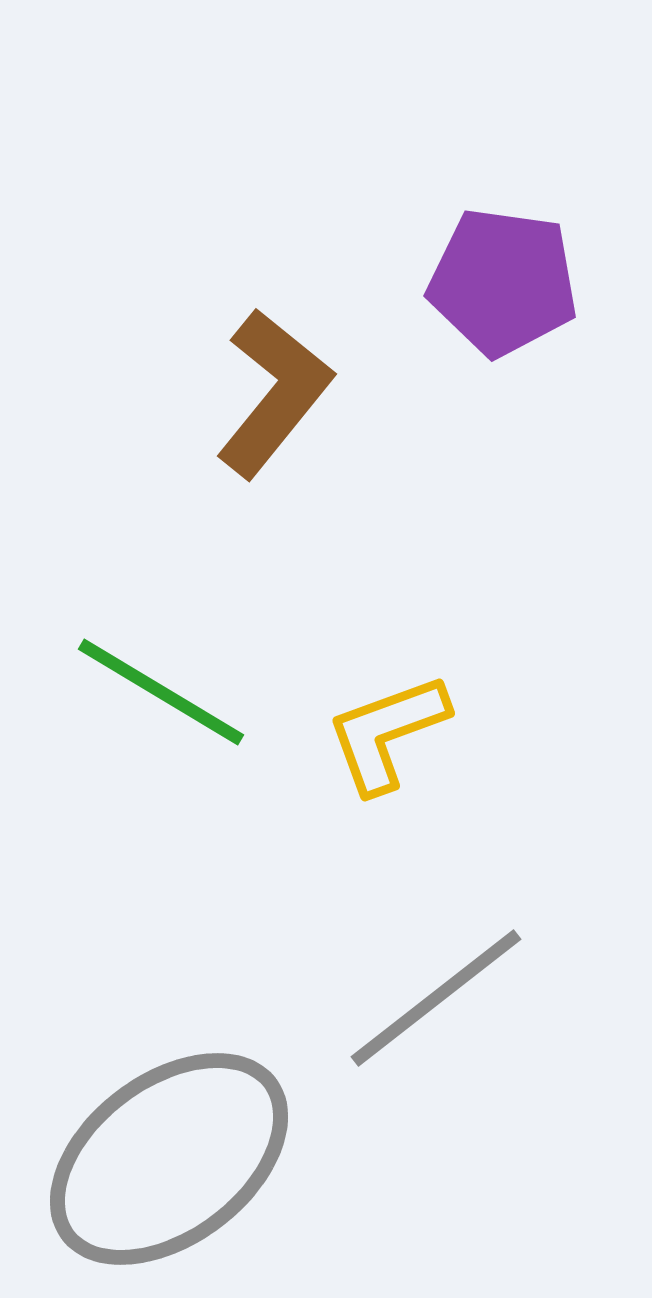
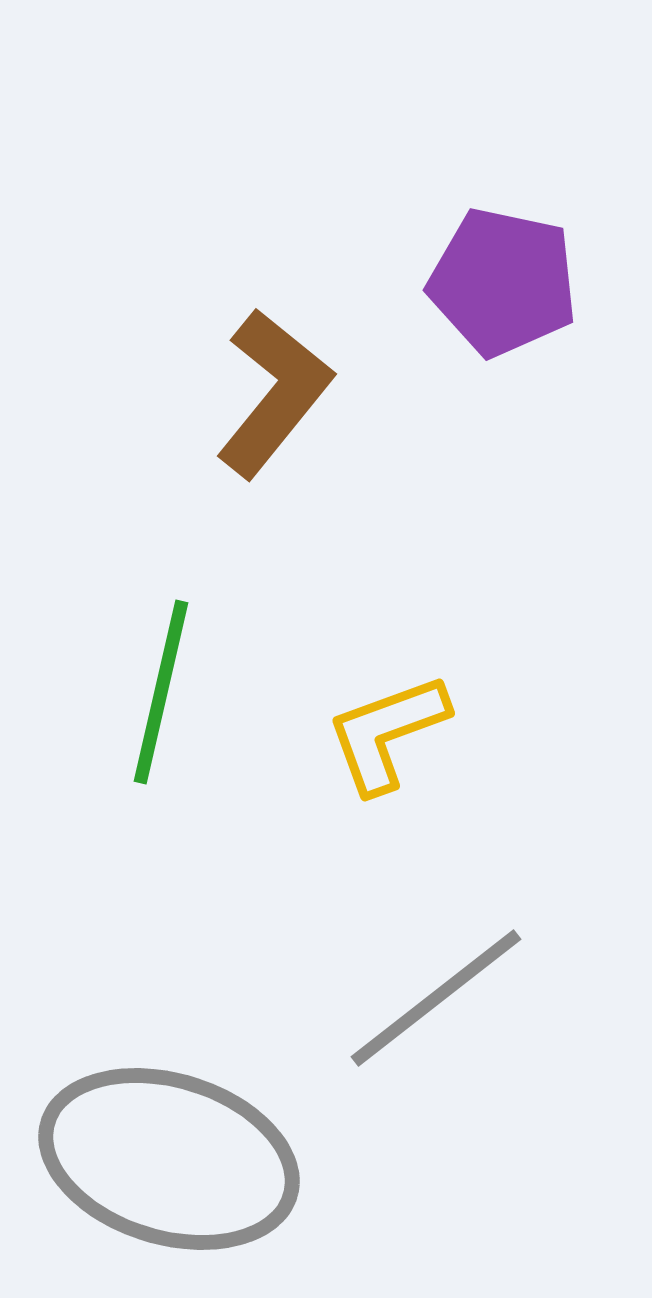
purple pentagon: rotated 4 degrees clockwise
green line: rotated 72 degrees clockwise
gray ellipse: rotated 54 degrees clockwise
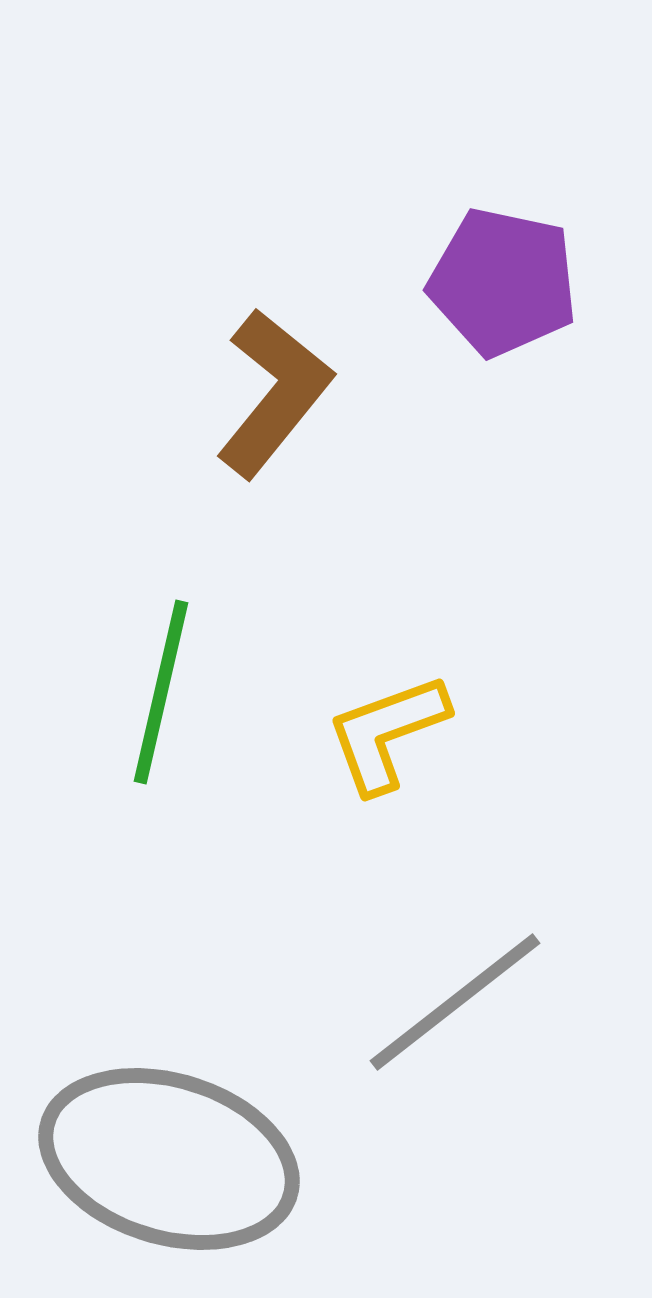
gray line: moved 19 px right, 4 px down
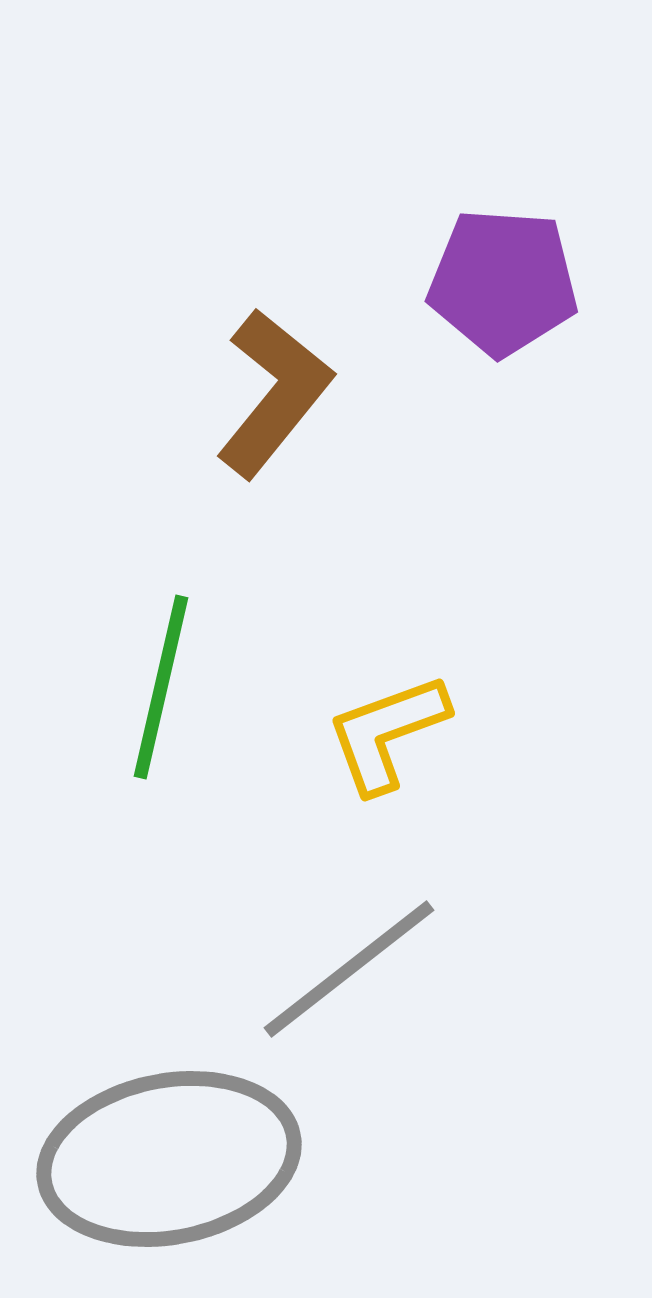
purple pentagon: rotated 8 degrees counterclockwise
green line: moved 5 px up
gray line: moved 106 px left, 33 px up
gray ellipse: rotated 28 degrees counterclockwise
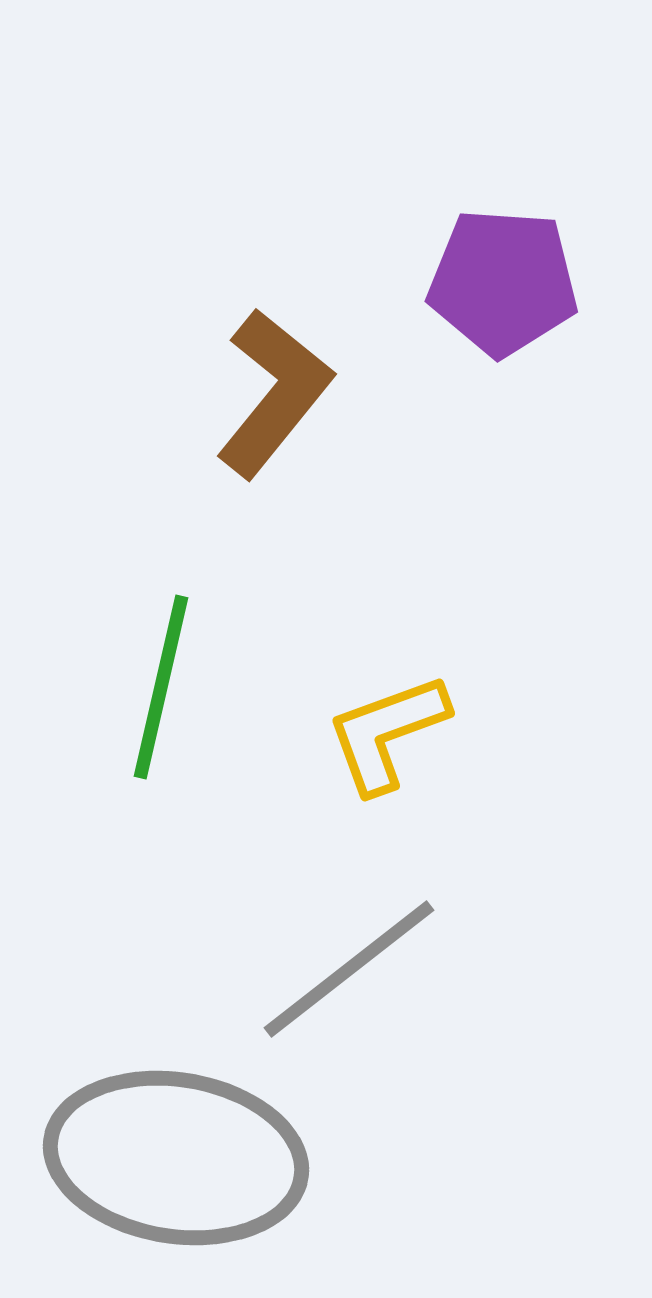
gray ellipse: moved 7 px right, 1 px up; rotated 20 degrees clockwise
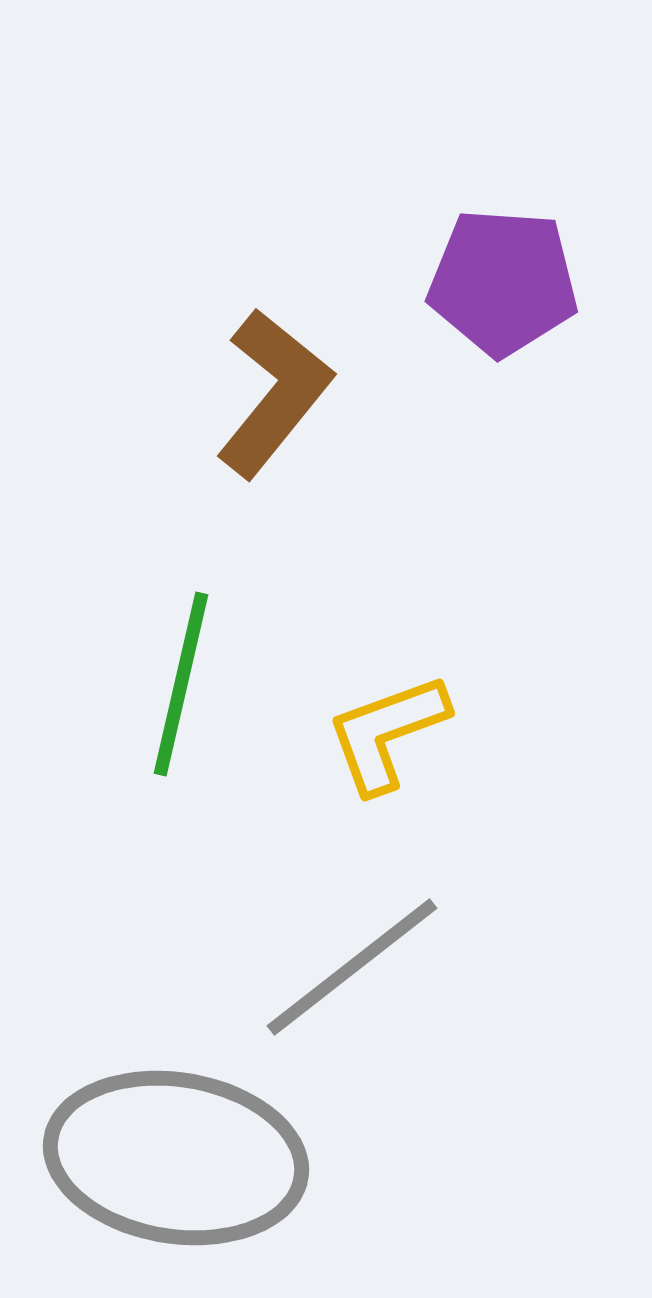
green line: moved 20 px right, 3 px up
gray line: moved 3 px right, 2 px up
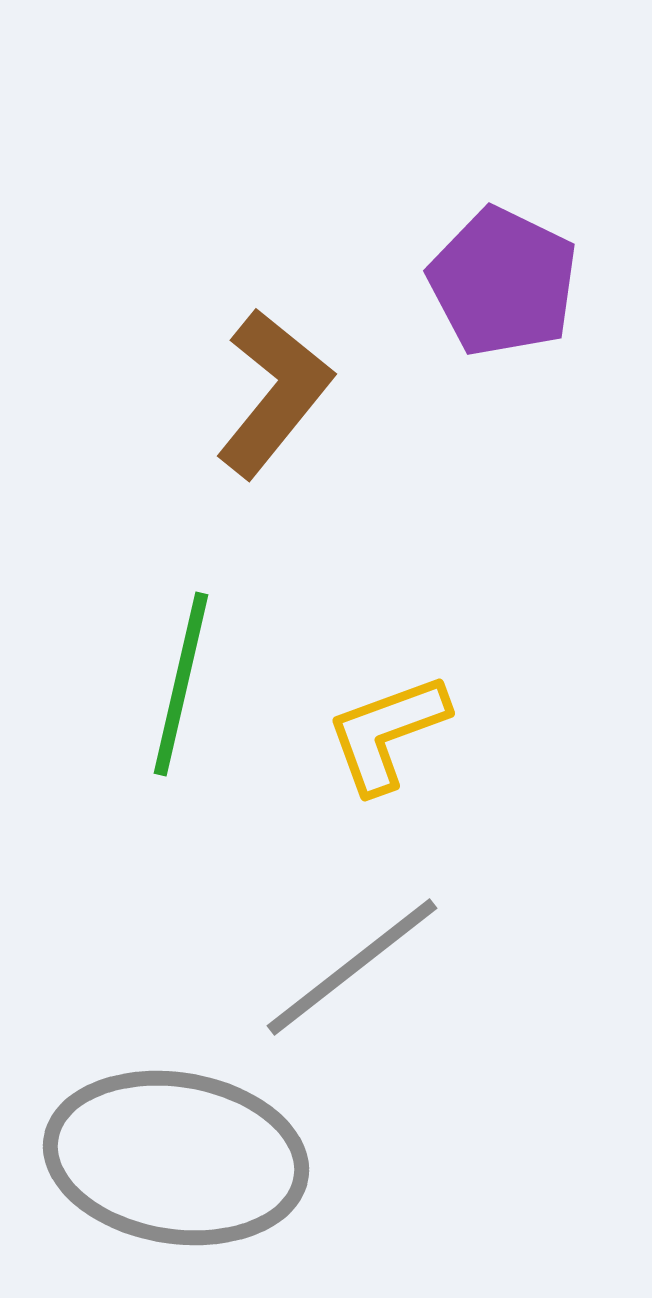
purple pentagon: rotated 22 degrees clockwise
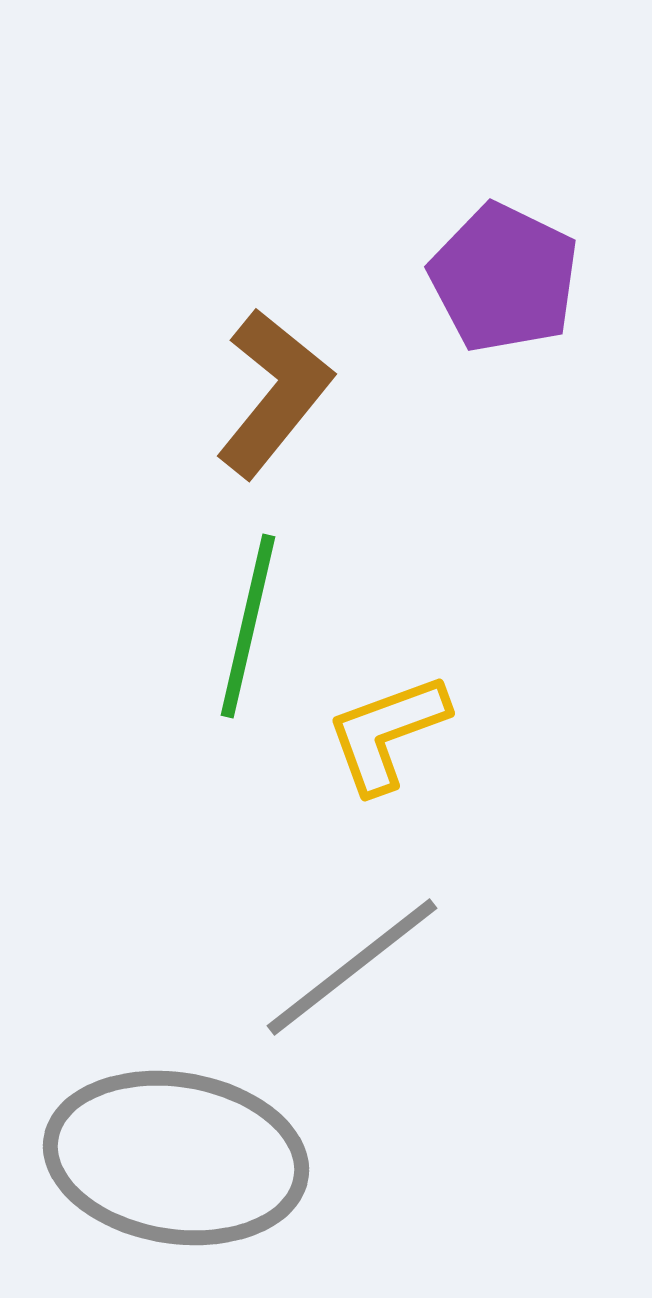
purple pentagon: moved 1 px right, 4 px up
green line: moved 67 px right, 58 px up
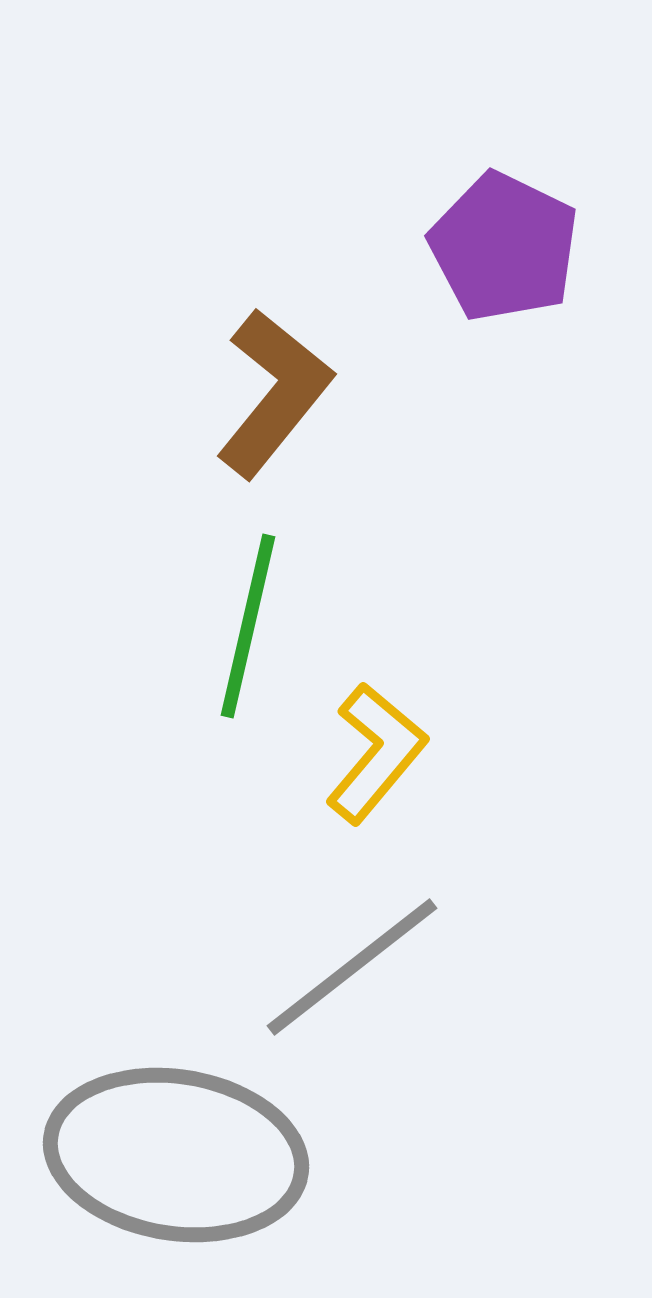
purple pentagon: moved 31 px up
yellow L-shape: moved 11 px left, 20 px down; rotated 150 degrees clockwise
gray ellipse: moved 3 px up
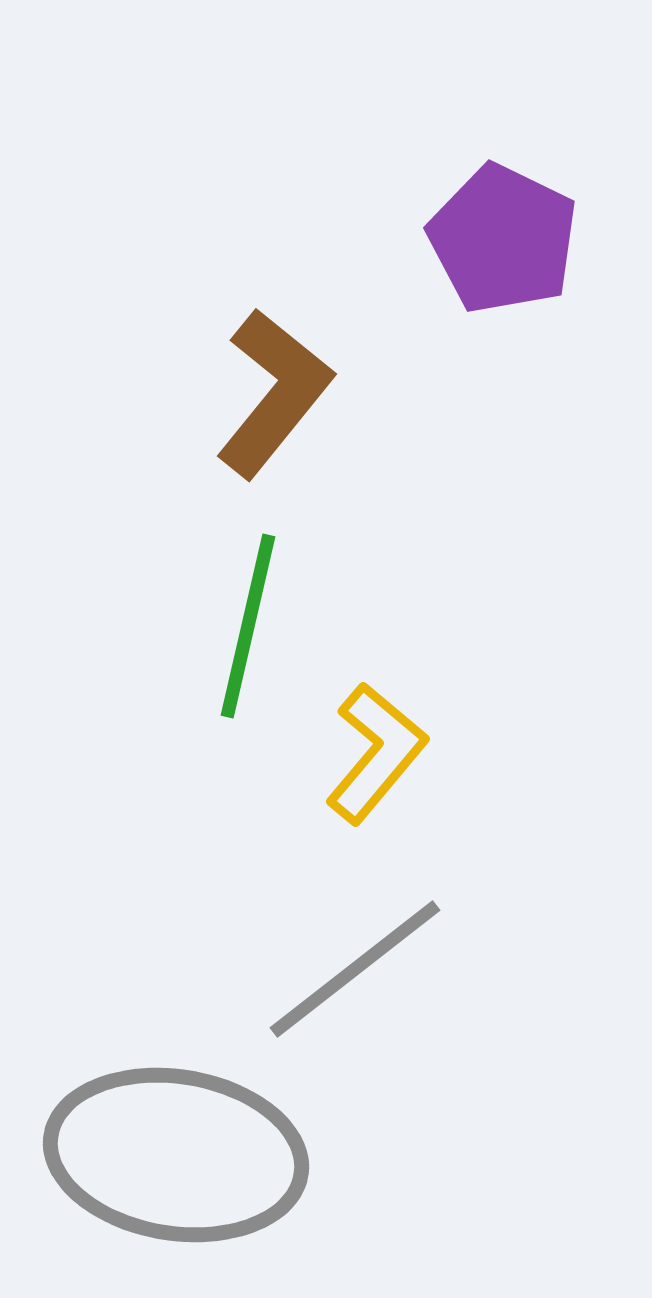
purple pentagon: moved 1 px left, 8 px up
gray line: moved 3 px right, 2 px down
